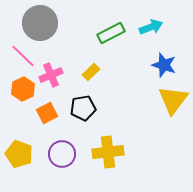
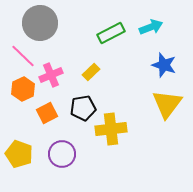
yellow triangle: moved 6 px left, 4 px down
yellow cross: moved 3 px right, 23 px up
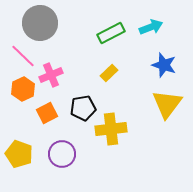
yellow rectangle: moved 18 px right, 1 px down
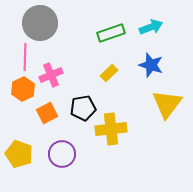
green rectangle: rotated 8 degrees clockwise
pink line: moved 2 px right, 1 px down; rotated 48 degrees clockwise
blue star: moved 13 px left
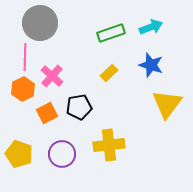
pink cross: moved 1 px right, 1 px down; rotated 25 degrees counterclockwise
black pentagon: moved 4 px left, 1 px up
yellow cross: moved 2 px left, 16 px down
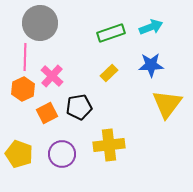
blue star: rotated 20 degrees counterclockwise
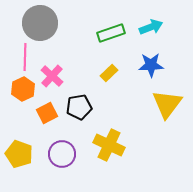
yellow cross: rotated 32 degrees clockwise
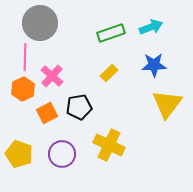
blue star: moved 3 px right
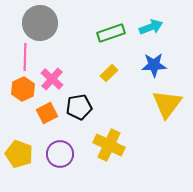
pink cross: moved 3 px down
purple circle: moved 2 px left
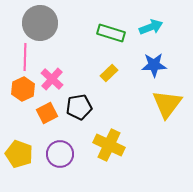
green rectangle: rotated 36 degrees clockwise
